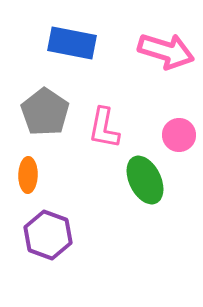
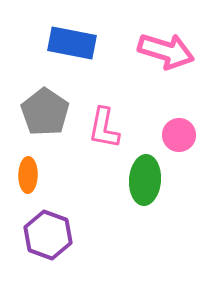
green ellipse: rotated 30 degrees clockwise
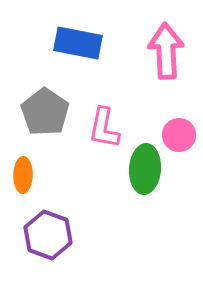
blue rectangle: moved 6 px right
pink arrow: rotated 110 degrees counterclockwise
orange ellipse: moved 5 px left
green ellipse: moved 11 px up
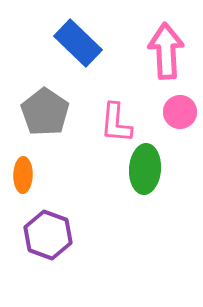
blue rectangle: rotated 33 degrees clockwise
pink L-shape: moved 12 px right, 5 px up; rotated 6 degrees counterclockwise
pink circle: moved 1 px right, 23 px up
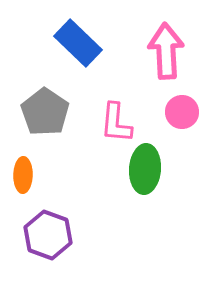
pink circle: moved 2 px right
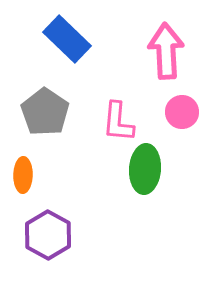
blue rectangle: moved 11 px left, 4 px up
pink L-shape: moved 2 px right, 1 px up
purple hexagon: rotated 9 degrees clockwise
